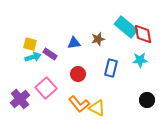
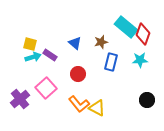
red diamond: rotated 30 degrees clockwise
brown star: moved 3 px right, 3 px down
blue triangle: moved 1 px right; rotated 48 degrees clockwise
purple rectangle: moved 1 px down
blue rectangle: moved 6 px up
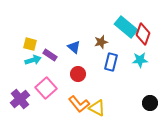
blue triangle: moved 1 px left, 4 px down
cyan arrow: moved 3 px down
black circle: moved 3 px right, 3 px down
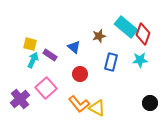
brown star: moved 2 px left, 6 px up
cyan arrow: rotated 49 degrees counterclockwise
red circle: moved 2 px right
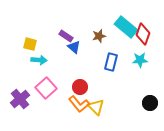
purple rectangle: moved 16 px right, 19 px up
cyan arrow: moved 6 px right; rotated 70 degrees clockwise
red circle: moved 13 px down
yellow triangle: moved 1 px left, 1 px up; rotated 18 degrees clockwise
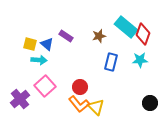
blue triangle: moved 27 px left, 3 px up
pink square: moved 1 px left, 2 px up
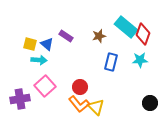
purple cross: rotated 30 degrees clockwise
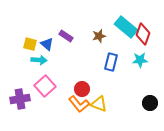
red circle: moved 2 px right, 2 px down
yellow triangle: moved 3 px right, 3 px up; rotated 24 degrees counterclockwise
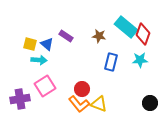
brown star: rotated 24 degrees clockwise
pink square: rotated 10 degrees clockwise
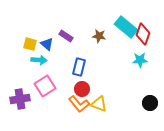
blue rectangle: moved 32 px left, 5 px down
